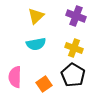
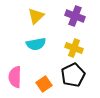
purple cross: moved 1 px left
black pentagon: rotated 15 degrees clockwise
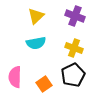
cyan semicircle: moved 1 px up
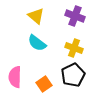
yellow triangle: rotated 36 degrees counterclockwise
cyan semicircle: moved 1 px right; rotated 48 degrees clockwise
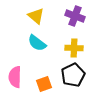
yellow cross: rotated 18 degrees counterclockwise
orange square: rotated 14 degrees clockwise
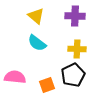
purple cross: rotated 18 degrees counterclockwise
yellow cross: moved 3 px right, 1 px down
pink semicircle: rotated 95 degrees clockwise
orange square: moved 3 px right, 1 px down
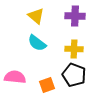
yellow cross: moved 3 px left
black pentagon: moved 1 px right; rotated 25 degrees counterclockwise
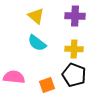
pink semicircle: moved 1 px left
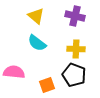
purple cross: rotated 12 degrees clockwise
yellow cross: moved 2 px right
pink semicircle: moved 5 px up
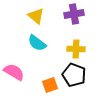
purple cross: moved 1 px left, 2 px up; rotated 24 degrees counterclockwise
pink semicircle: rotated 25 degrees clockwise
orange square: moved 3 px right
